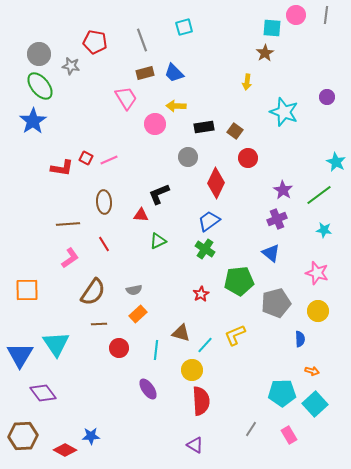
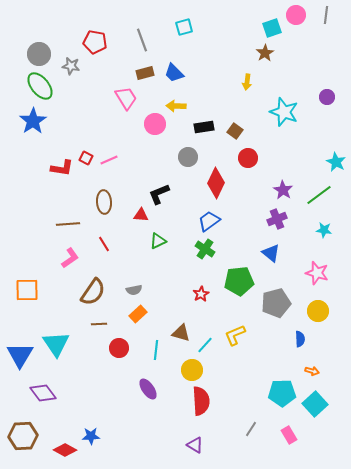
cyan square at (272, 28): rotated 24 degrees counterclockwise
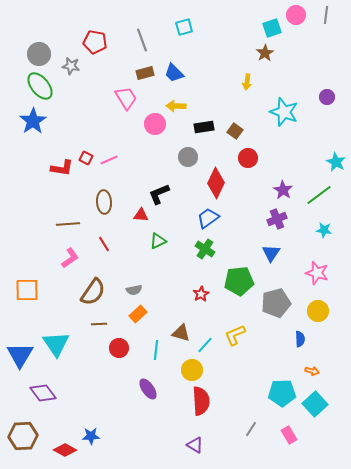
blue trapezoid at (209, 221): moved 1 px left, 3 px up
blue triangle at (271, 253): rotated 24 degrees clockwise
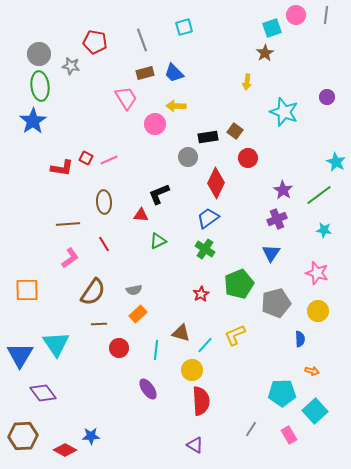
green ellipse at (40, 86): rotated 32 degrees clockwise
black rectangle at (204, 127): moved 4 px right, 10 px down
green pentagon at (239, 281): moved 3 px down; rotated 16 degrees counterclockwise
cyan square at (315, 404): moved 7 px down
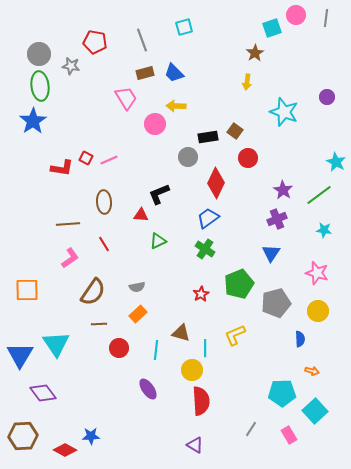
gray line at (326, 15): moved 3 px down
brown star at (265, 53): moved 10 px left
gray semicircle at (134, 290): moved 3 px right, 3 px up
cyan line at (205, 345): moved 3 px down; rotated 42 degrees counterclockwise
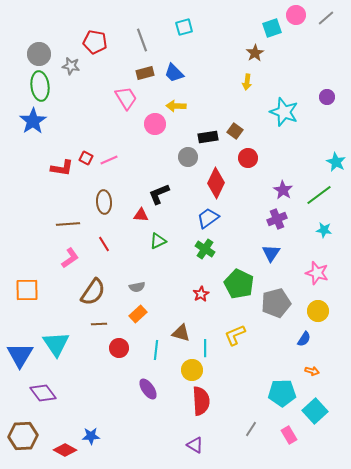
gray line at (326, 18): rotated 42 degrees clockwise
green pentagon at (239, 284): rotated 24 degrees counterclockwise
blue semicircle at (300, 339): moved 4 px right; rotated 35 degrees clockwise
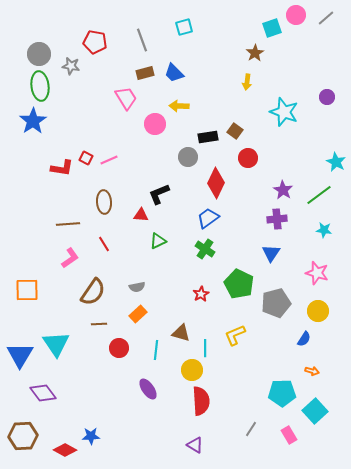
yellow arrow at (176, 106): moved 3 px right
purple cross at (277, 219): rotated 18 degrees clockwise
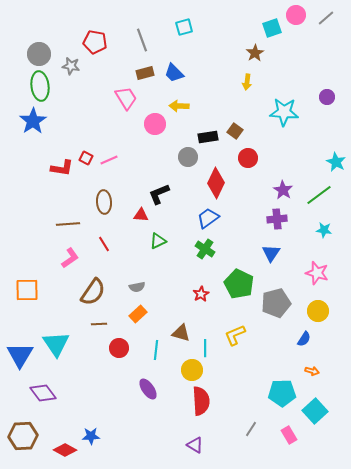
cyan star at (284, 112): rotated 16 degrees counterclockwise
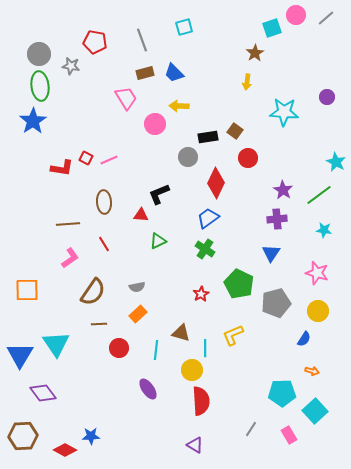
yellow L-shape at (235, 335): moved 2 px left
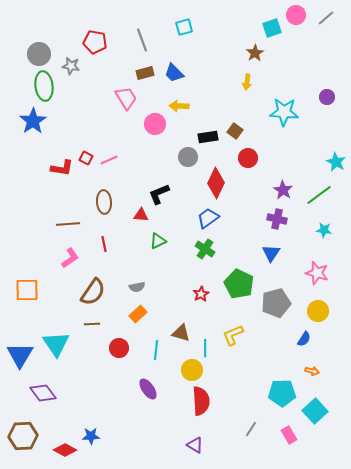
green ellipse at (40, 86): moved 4 px right
purple cross at (277, 219): rotated 18 degrees clockwise
red line at (104, 244): rotated 21 degrees clockwise
brown line at (99, 324): moved 7 px left
